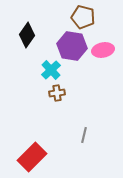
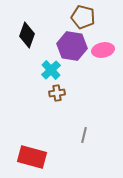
black diamond: rotated 15 degrees counterclockwise
red rectangle: rotated 60 degrees clockwise
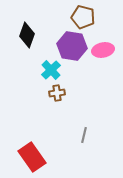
red rectangle: rotated 40 degrees clockwise
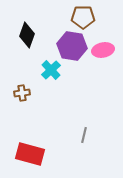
brown pentagon: rotated 15 degrees counterclockwise
brown cross: moved 35 px left
red rectangle: moved 2 px left, 3 px up; rotated 40 degrees counterclockwise
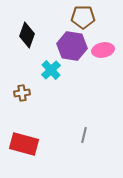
red rectangle: moved 6 px left, 10 px up
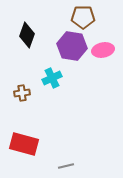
cyan cross: moved 1 px right, 8 px down; rotated 18 degrees clockwise
gray line: moved 18 px left, 31 px down; rotated 63 degrees clockwise
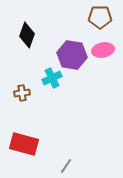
brown pentagon: moved 17 px right
purple hexagon: moved 9 px down
gray line: rotated 42 degrees counterclockwise
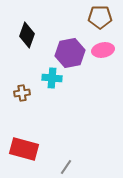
purple hexagon: moved 2 px left, 2 px up; rotated 20 degrees counterclockwise
cyan cross: rotated 30 degrees clockwise
red rectangle: moved 5 px down
gray line: moved 1 px down
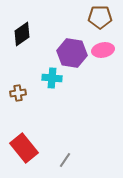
black diamond: moved 5 px left, 1 px up; rotated 35 degrees clockwise
purple hexagon: moved 2 px right; rotated 20 degrees clockwise
brown cross: moved 4 px left
red rectangle: moved 1 px up; rotated 36 degrees clockwise
gray line: moved 1 px left, 7 px up
